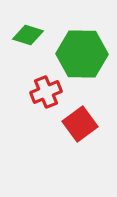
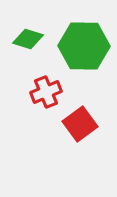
green diamond: moved 4 px down
green hexagon: moved 2 px right, 8 px up
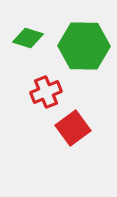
green diamond: moved 1 px up
red square: moved 7 px left, 4 px down
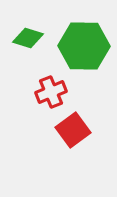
red cross: moved 5 px right
red square: moved 2 px down
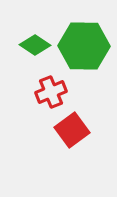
green diamond: moved 7 px right, 7 px down; rotated 16 degrees clockwise
red square: moved 1 px left
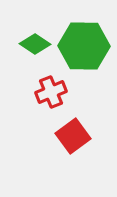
green diamond: moved 1 px up
red square: moved 1 px right, 6 px down
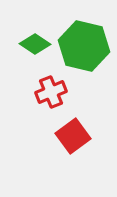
green hexagon: rotated 12 degrees clockwise
